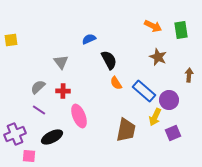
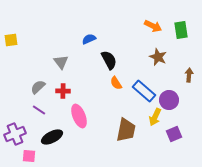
purple square: moved 1 px right, 1 px down
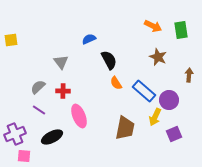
brown trapezoid: moved 1 px left, 2 px up
pink square: moved 5 px left
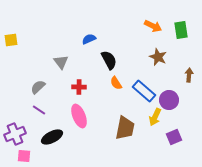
red cross: moved 16 px right, 4 px up
purple square: moved 3 px down
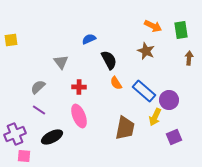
brown star: moved 12 px left, 6 px up
brown arrow: moved 17 px up
